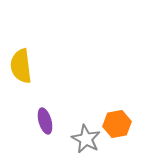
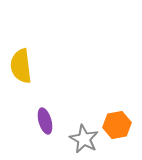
orange hexagon: moved 1 px down
gray star: moved 2 px left
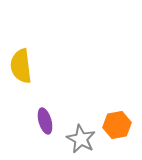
gray star: moved 3 px left
